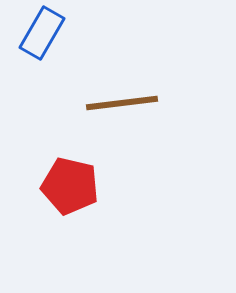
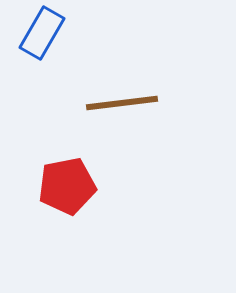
red pentagon: moved 3 px left; rotated 24 degrees counterclockwise
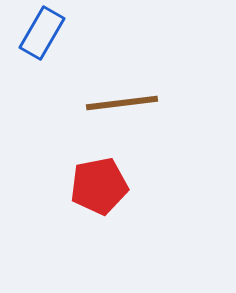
red pentagon: moved 32 px right
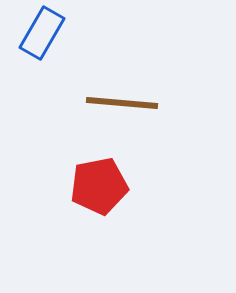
brown line: rotated 12 degrees clockwise
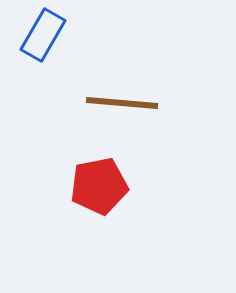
blue rectangle: moved 1 px right, 2 px down
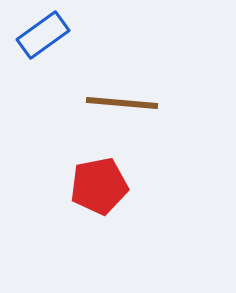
blue rectangle: rotated 24 degrees clockwise
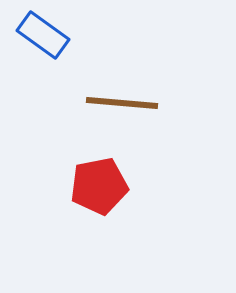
blue rectangle: rotated 72 degrees clockwise
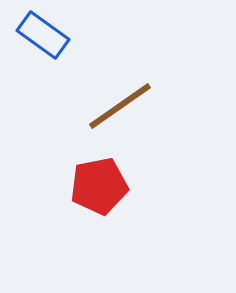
brown line: moved 2 px left, 3 px down; rotated 40 degrees counterclockwise
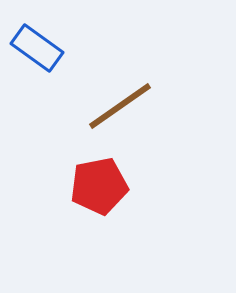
blue rectangle: moved 6 px left, 13 px down
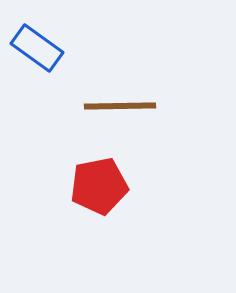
brown line: rotated 34 degrees clockwise
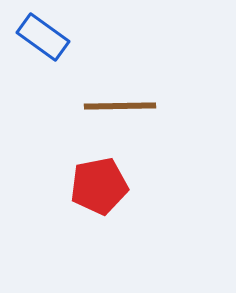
blue rectangle: moved 6 px right, 11 px up
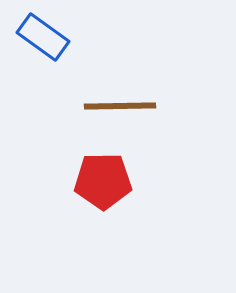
red pentagon: moved 4 px right, 5 px up; rotated 10 degrees clockwise
